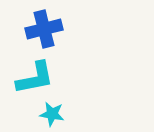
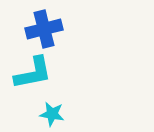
cyan L-shape: moved 2 px left, 5 px up
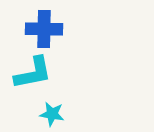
blue cross: rotated 15 degrees clockwise
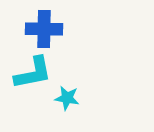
cyan star: moved 15 px right, 16 px up
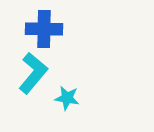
cyan L-shape: rotated 39 degrees counterclockwise
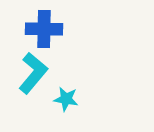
cyan star: moved 1 px left, 1 px down
